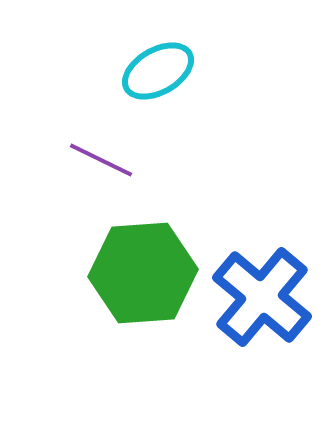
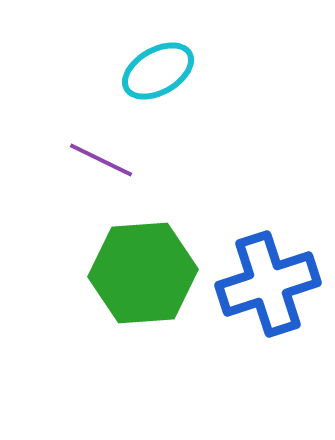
blue cross: moved 6 px right, 13 px up; rotated 32 degrees clockwise
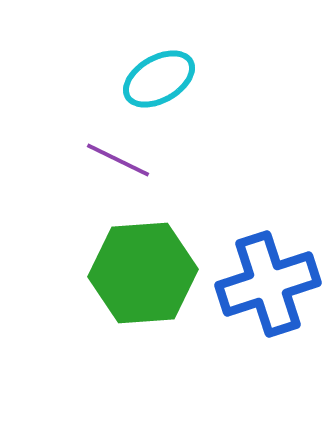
cyan ellipse: moved 1 px right, 8 px down
purple line: moved 17 px right
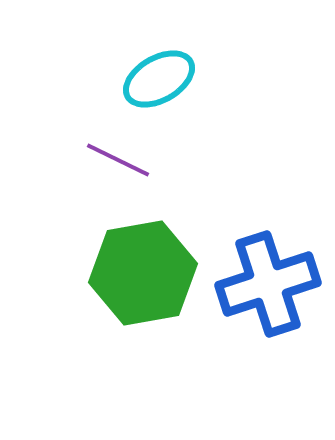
green hexagon: rotated 6 degrees counterclockwise
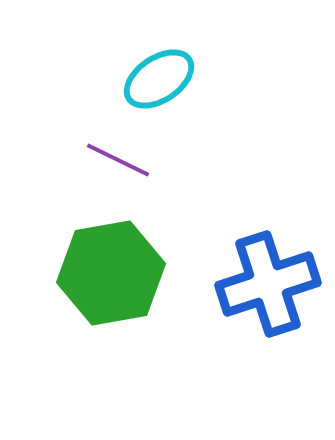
cyan ellipse: rotated 4 degrees counterclockwise
green hexagon: moved 32 px left
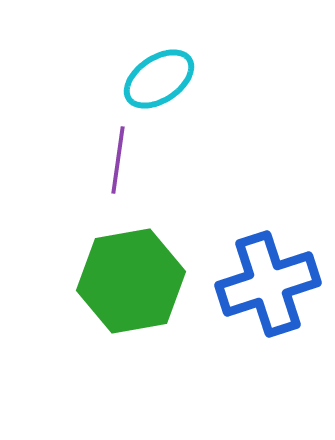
purple line: rotated 72 degrees clockwise
green hexagon: moved 20 px right, 8 px down
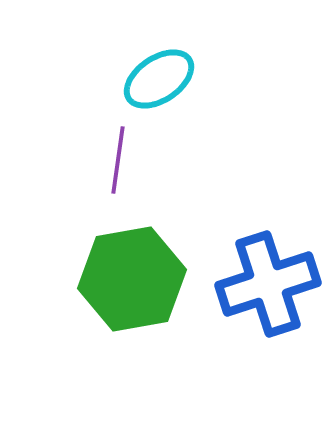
green hexagon: moved 1 px right, 2 px up
